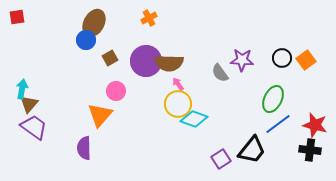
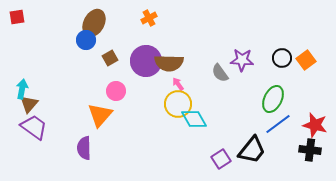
cyan diamond: rotated 40 degrees clockwise
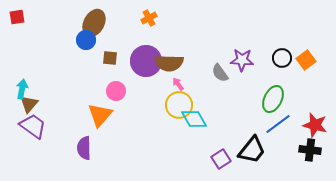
brown square: rotated 35 degrees clockwise
yellow circle: moved 1 px right, 1 px down
purple trapezoid: moved 1 px left, 1 px up
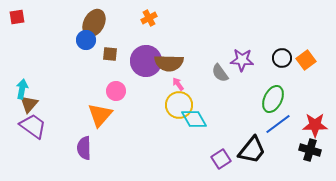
brown square: moved 4 px up
red star: rotated 15 degrees counterclockwise
black cross: rotated 10 degrees clockwise
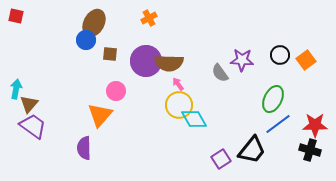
red square: moved 1 px left, 1 px up; rotated 21 degrees clockwise
black circle: moved 2 px left, 3 px up
cyan arrow: moved 6 px left
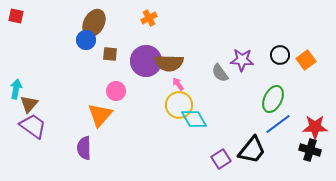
red star: moved 2 px down
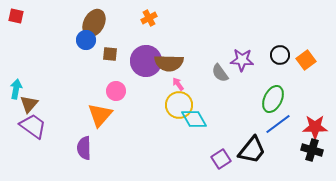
black cross: moved 2 px right
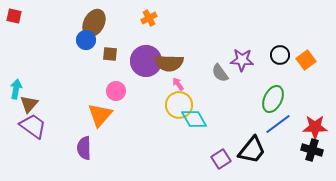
red square: moved 2 px left
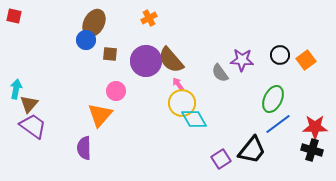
brown semicircle: moved 2 px right, 3 px up; rotated 48 degrees clockwise
yellow circle: moved 3 px right, 2 px up
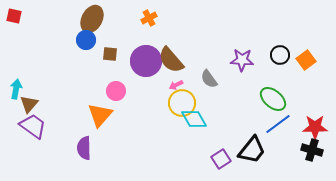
brown ellipse: moved 2 px left, 4 px up
gray semicircle: moved 11 px left, 6 px down
pink arrow: moved 2 px left, 1 px down; rotated 80 degrees counterclockwise
green ellipse: rotated 76 degrees counterclockwise
